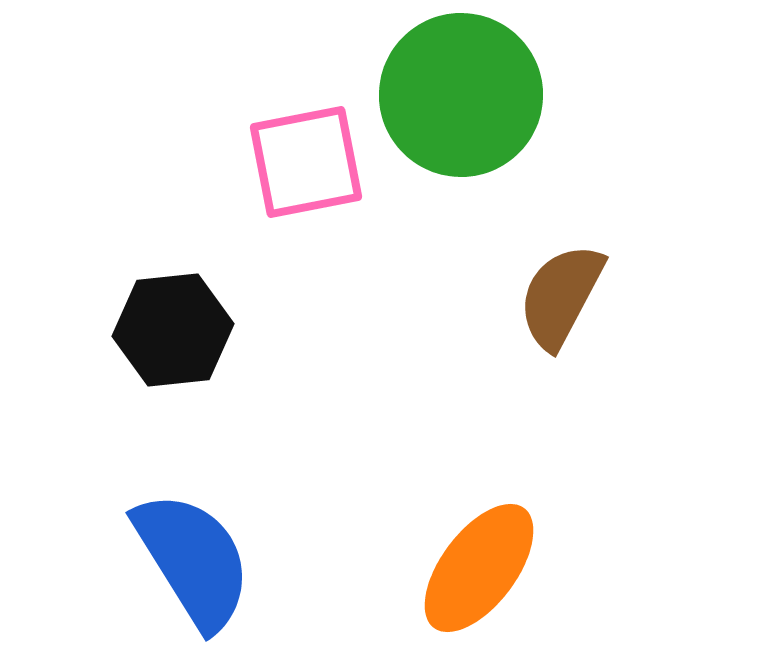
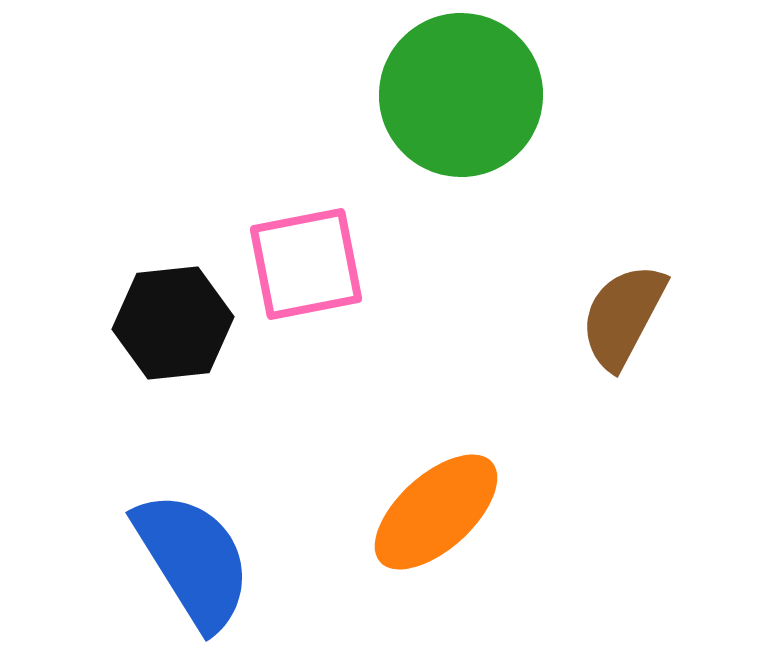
pink square: moved 102 px down
brown semicircle: moved 62 px right, 20 px down
black hexagon: moved 7 px up
orange ellipse: moved 43 px left, 56 px up; rotated 11 degrees clockwise
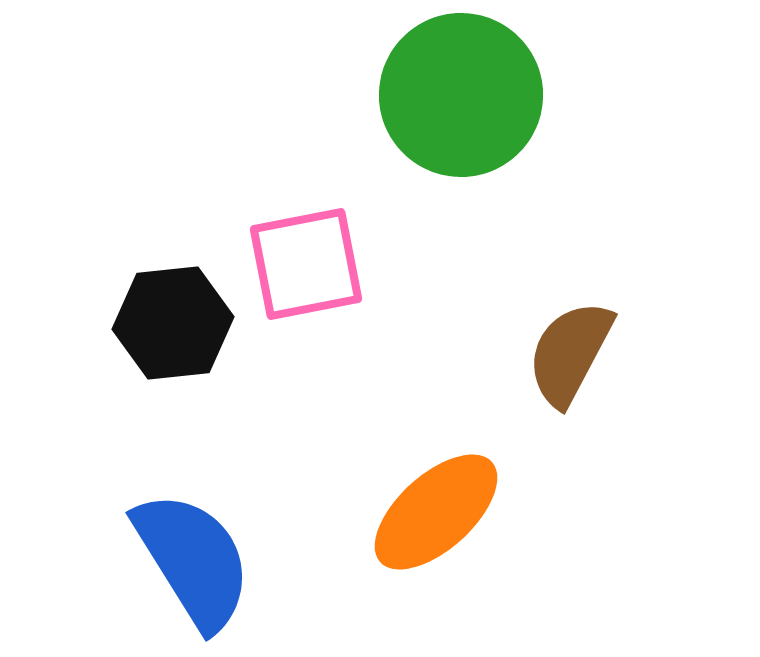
brown semicircle: moved 53 px left, 37 px down
